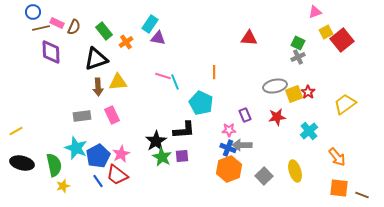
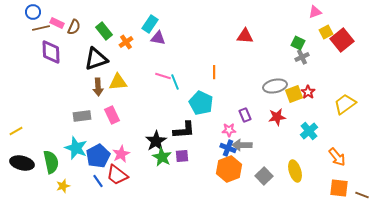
red triangle at (249, 38): moved 4 px left, 2 px up
gray cross at (298, 57): moved 4 px right
green semicircle at (54, 165): moved 3 px left, 3 px up
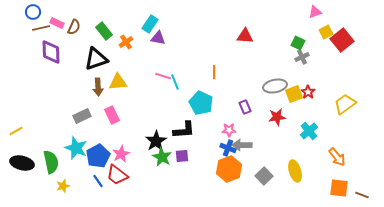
purple rectangle at (245, 115): moved 8 px up
gray rectangle at (82, 116): rotated 18 degrees counterclockwise
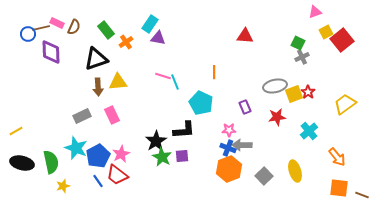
blue circle at (33, 12): moved 5 px left, 22 px down
green rectangle at (104, 31): moved 2 px right, 1 px up
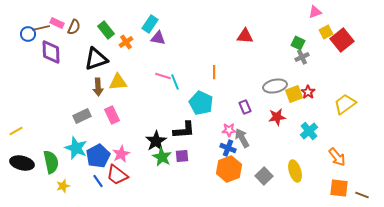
gray arrow at (242, 145): moved 7 px up; rotated 60 degrees clockwise
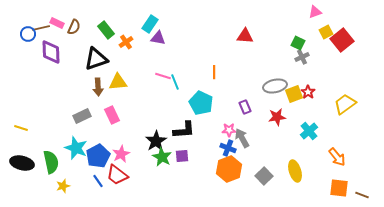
yellow line at (16, 131): moved 5 px right, 3 px up; rotated 48 degrees clockwise
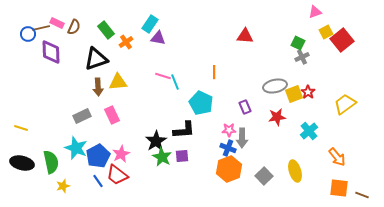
gray arrow at (242, 138): rotated 150 degrees counterclockwise
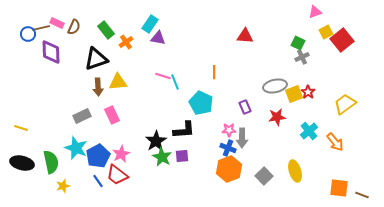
orange arrow at (337, 157): moved 2 px left, 15 px up
